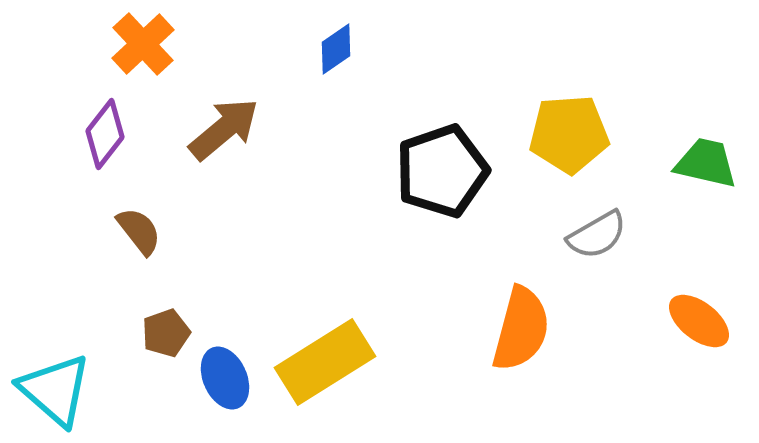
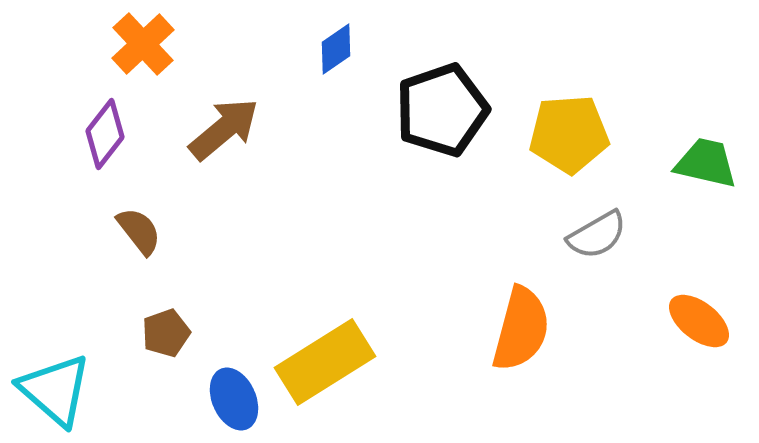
black pentagon: moved 61 px up
blue ellipse: moved 9 px right, 21 px down
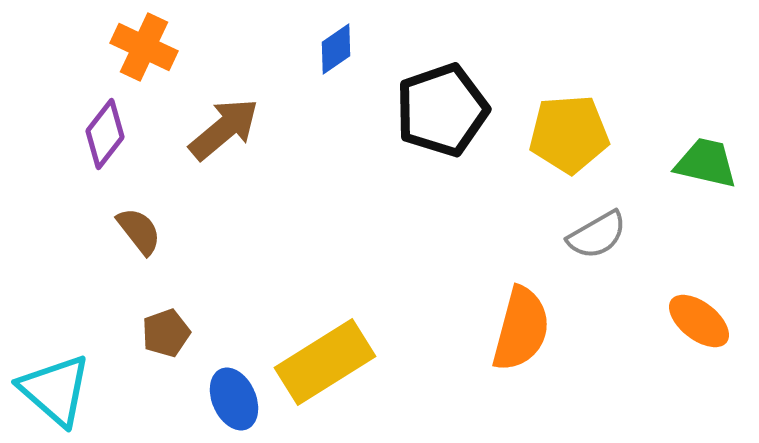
orange cross: moved 1 px right, 3 px down; rotated 22 degrees counterclockwise
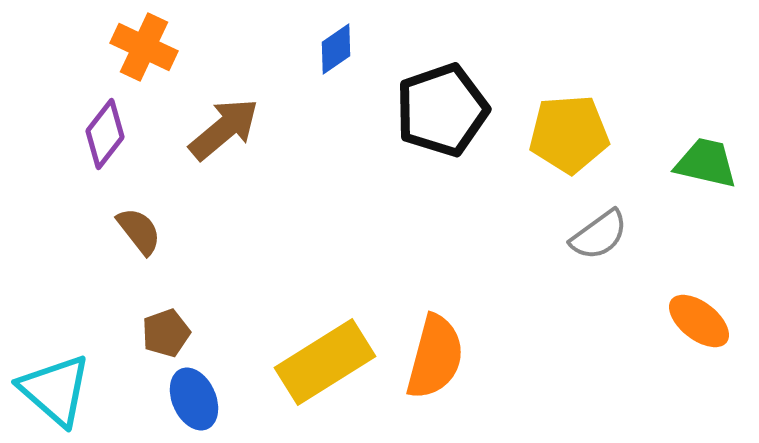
gray semicircle: moved 2 px right; rotated 6 degrees counterclockwise
orange semicircle: moved 86 px left, 28 px down
blue ellipse: moved 40 px left
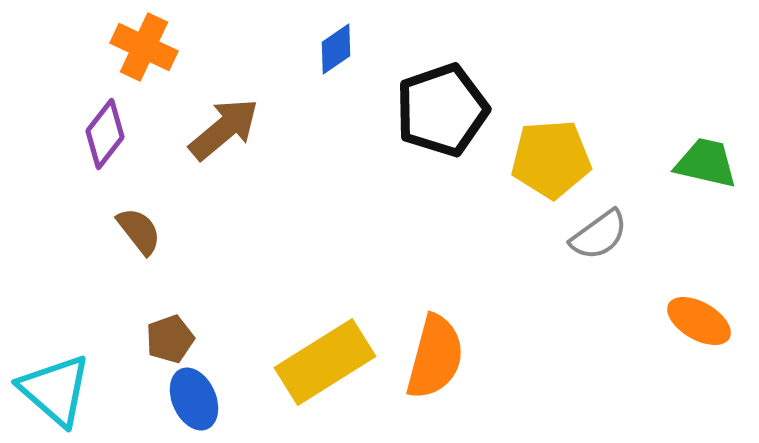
yellow pentagon: moved 18 px left, 25 px down
orange ellipse: rotated 8 degrees counterclockwise
brown pentagon: moved 4 px right, 6 px down
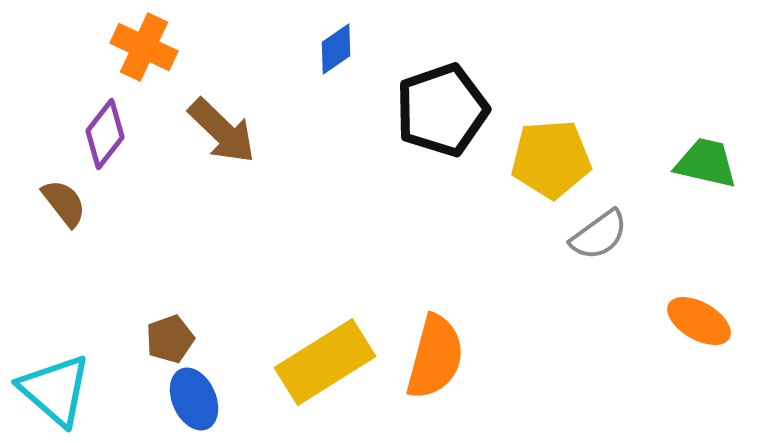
brown arrow: moved 2 px left, 2 px down; rotated 84 degrees clockwise
brown semicircle: moved 75 px left, 28 px up
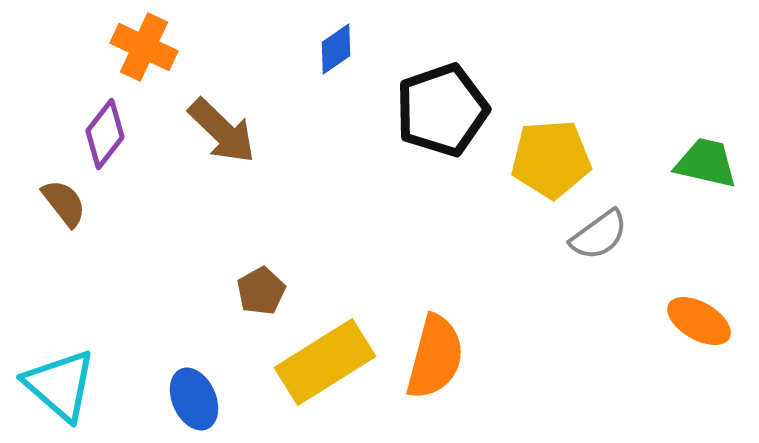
brown pentagon: moved 91 px right, 48 px up; rotated 9 degrees counterclockwise
cyan triangle: moved 5 px right, 5 px up
